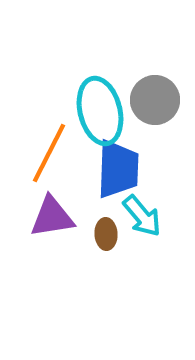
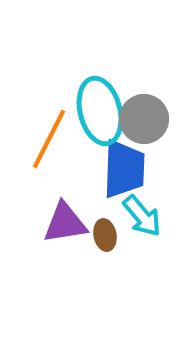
gray circle: moved 11 px left, 19 px down
orange line: moved 14 px up
blue trapezoid: moved 6 px right
purple triangle: moved 13 px right, 6 px down
brown ellipse: moved 1 px left, 1 px down; rotated 8 degrees counterclockwise
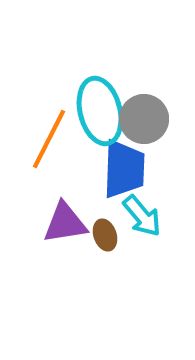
brown ellipse: rotated 8 degrees counterclockwise
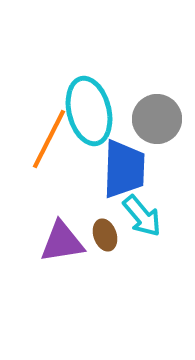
cyan ellipse: moved 11 px left
gray circle: moved 13 px right
purple triangle: moved 3 px left, 19 px down
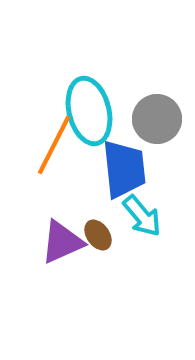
orange line: moved 5 px right, 6 px down
blue trapezoid: rotated 8 degrees counterclockwise
brown ellipse: moved 7 px left; rotated 16 degrees counterclockwise
purple triangle: rotated 15 degrees counterclockwise
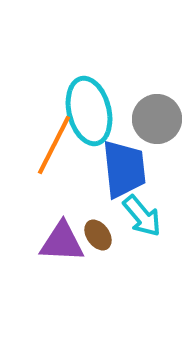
purple triangle: rotated 27 degrees clockwise
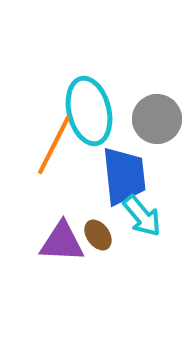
blue trapezoid: moved 7 px down
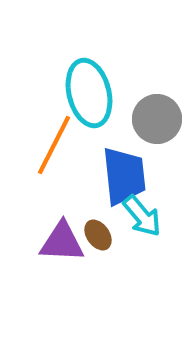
cyan ellipse: moved 18 px up
